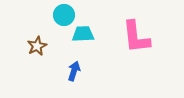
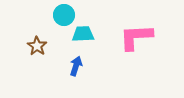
pink L-shape: rotated 93 degrees clockwise
brown star: rotated 12 degrees counterclockwise
blue arrow: moved 2 px right, 5 px up
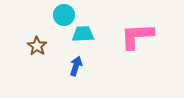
pink L-shape: moved 1 px right, 1 px up
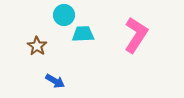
pink L-shape: moved 1 px left, 1 px up; rotated 126 degrees clockwise
blue arrow: moved 21 px left, 15 px down; rotated 102 degrees clockwise
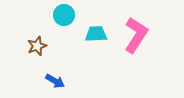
cyan trapezoid: moved 13 px right
brown star: rotated 18 degrees clockwise
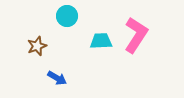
cyan circle: moved 3 px right, 1 px down
cyan trapezoid: moved 5 px right, 7 px down
blue arrow: moved 2 px right, 3 px up
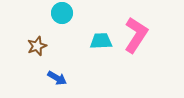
cyan circle: moved 5 px left, 3 px up
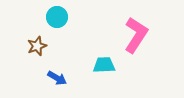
cyan circle: moved 5 px left, 4 px down
cyan trapezoid: moved 3 px right, 24 px down
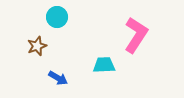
blue arrow: moved 1 px right
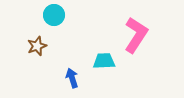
cyan circle: moved 3 px left, 2 px up
cyan trapezoid: moved 4 px up
blue arrow: moved 14 px right; rotated 138 degrees counterclockwise
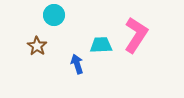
brown star: rotated 18 degrees counterclockwise
cyan trapezoid: moved 3 px left, 16 px up
blue arrow: moved 5 px right, 14 px up
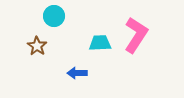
cyan circle: moved 1 px down
cyan trapezoid: moved 1 px left, 2 px up
blue arrow: moved 9 px down; rotated 72 degrees counterclockwise
